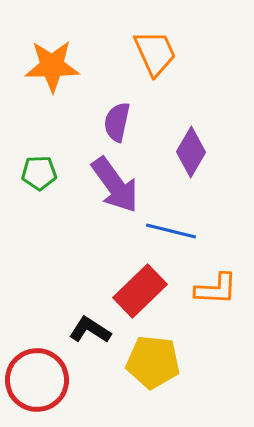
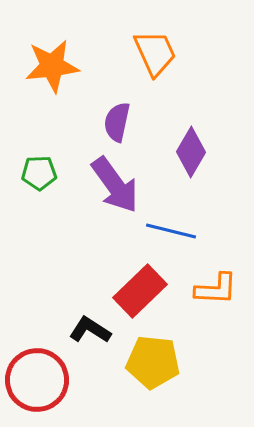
orange star: rotated 6 degrees counterclockwise
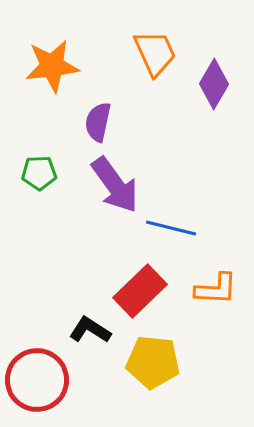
purple semicircle: moved 19 px left
purple diamond: moved 23 px right, 68 px up
blue line: moved 3 px up
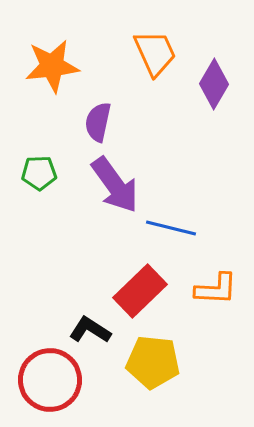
red circle: moved 13 px right
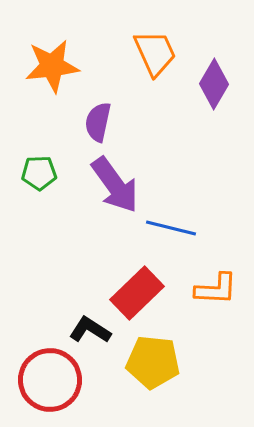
red rectangle: moved 3 px left, 2 px down
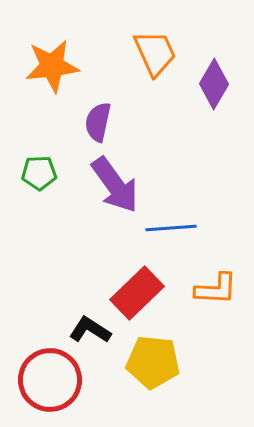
blue line: rotated 18 degrees counterclockwise
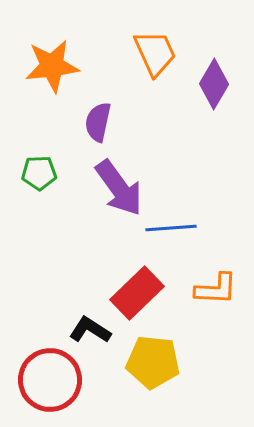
purple arrow: moved 4 px right, 3 px down
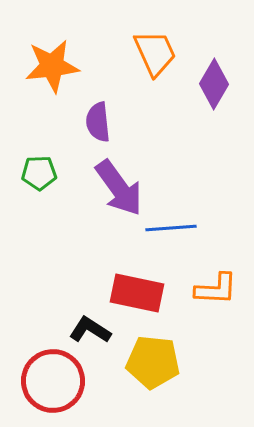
purple semicircle: rotated 18 degrees counterclockwise
red rectangle: rotated 56 degrees clockwise
red circle: moved 3 px right, 1 px down
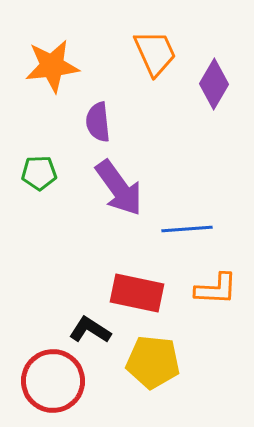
blue line: moved 16 px right, 1 px down
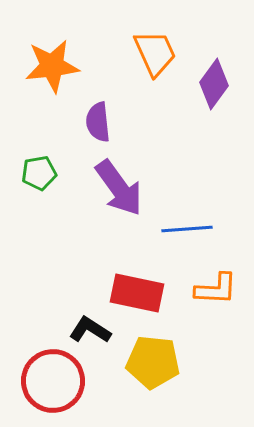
purple diamond: rotated 6 degrees clockwise
green pentagon: rotated 8 degrees counterclockwise
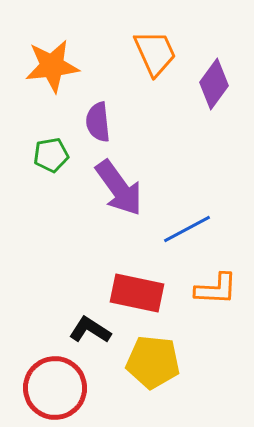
green pentagon: moved 12 px right, 18 px up
blue line: rotated 24 degrees counterclockwise
red circle: moved 2 px right, 7 px down
